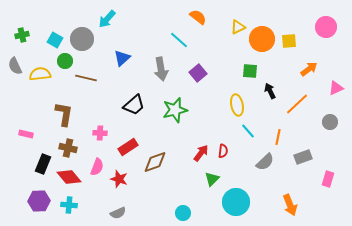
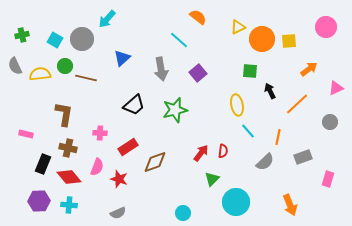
green circle at (65, 61): moved 5 px down
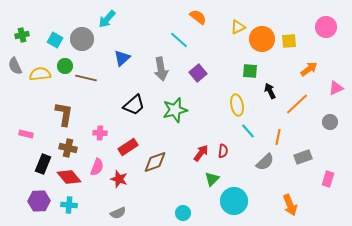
cyan circle at (236, 202): moved 2 px left, 1 px up
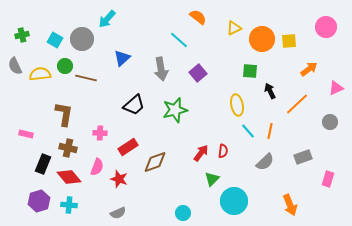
yellow triangle at (238, 27): moved 4 px left, 1 px down
orange line at (278, 137): moved 8 px left, 6 px up
purple hexagon at (39, 201): rotated 15 degrees counterclockwise
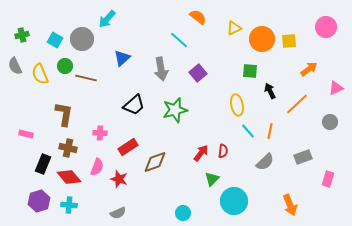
yellow semicircle at (40, 74): rotated 105 degrees counterclockwise
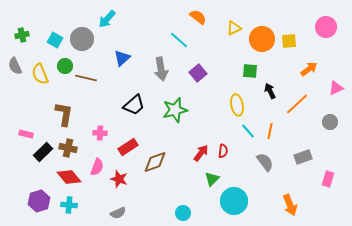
gray semicircle at (265, 162): rotated 84 degrees counterclockwise
black rectangle at (43, 164): moved 12 px up; rotated 24 degrees clockwise
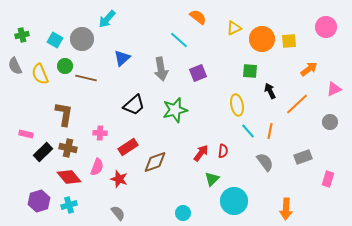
purple square at (198, 73): rotated 18 degrees clockwise
pink triangle at (336, 88): moved 2 px left, 1 px down
cyan cross at (69, 205): rotated 21 degrees counterclockwise
orange arrow at (290, 205): moved 4 px left, 4 px down; rotated 25 degrees clockwise
gray semicircle at (118, 213): rotated 105 degrees counterclockwise
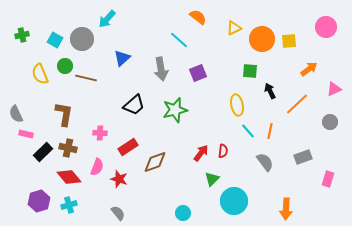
gray semicircle at (15, 66): moved 1 px right, 48 px down
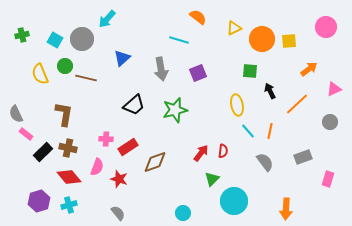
cyan line at (179, 40): rotated 24 degrees counterclockwise
pink cross at (100, 133): moved 6 px right, 6 px down
pink rectangle at (26, 134): rotated 24 degrees clockwise
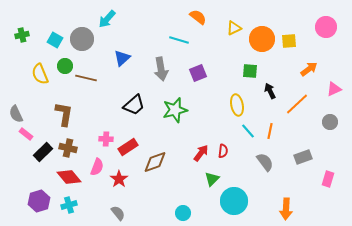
red star at (119, 179): rotated 18 degrees clockwise
